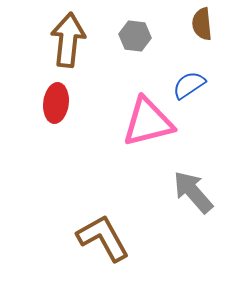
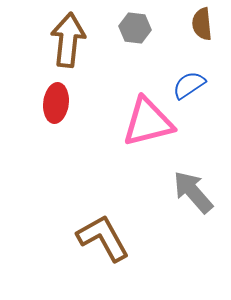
gray hexagon: moved 8 px up
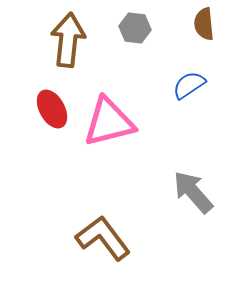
brown semicircle: moved 2 px right
red ellipse: moved 4 px left, 6 px down; rotated 36 degrees counterclockwise
pink triangle: moved 39 px left
brown L-shape: rotated 8 degrees counterclockwise
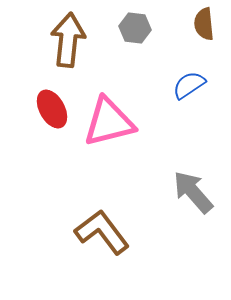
brown L-shape: moved 1 px left, 6 px up
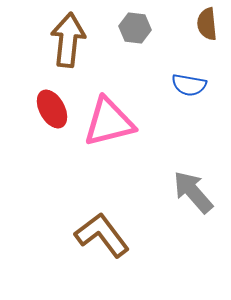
brown semicircle: moved 3 px right
blue semicircle: rotated 136 degrees counterclockwise
brown L-shape: moved 3 px down
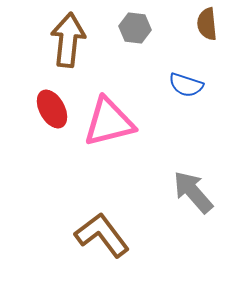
blue semicircle: moved 3 px left; rotated 8 degrees clockwise
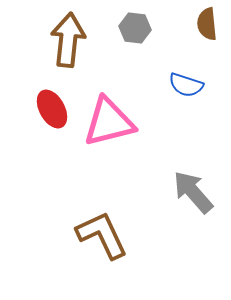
brown L-shape: rotated 12 degrees clockwise
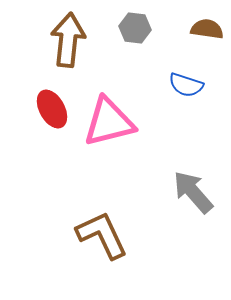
brown semicircle: moved 5 px down; rotated 104 degrees clockwise
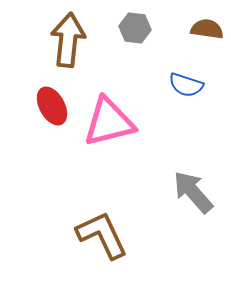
red ellipse: moved 3 px up
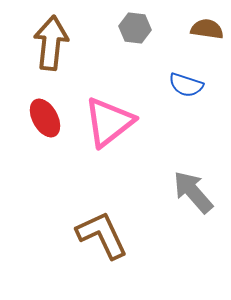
brown arrow: moved 17 px left, 3 px down
red ellipse: moved 7 px left, 12 px down
pink triangle: rotated 24 degrees counterclockwise
